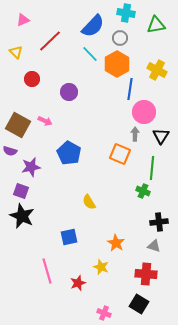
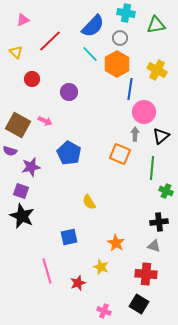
black triangle: rotated 18 degrees clockwise
green cross: moved 23 px right
pink cross: moved 2 px up
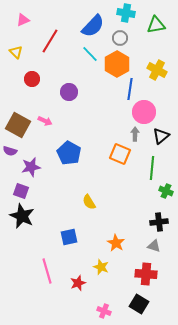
red line: rotated 15 degrees counterclockwise
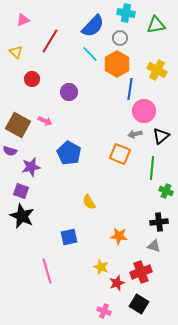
pink circle: moved 1 px up
gray arrow: rotated 104 degrees counterclockwise
orange star: moved 3 px right, 7 px up; rotated 24 degrees counterclockwise
red cross: moved 5 px left, 2 px up; rotated 25 degrees counterclockwise
red star: moved 39 px right
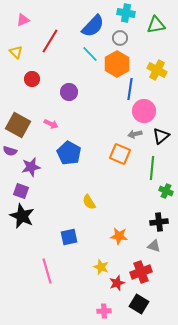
pink arrow: moved 6 px right, 3 px down
pink cross: rotated 24 degrees counterclockwise
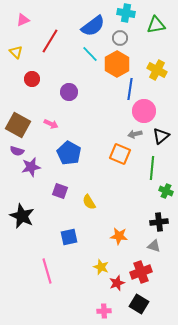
blue semicircle: rotated 10 degrees clockwise
purple semicircle: moved 7 px right
purple square: moved 39 px right
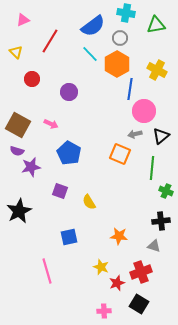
black star: moved 3 px left, 5 px up; rotated 20 degrees clockwise
black cross: moved 2 px right, 1 px up
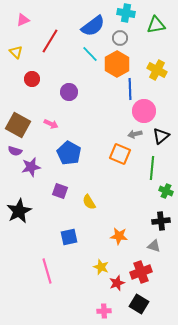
blue line: rotated 10 degrees counterclockwise
purple semicircle: moved 2 px left
